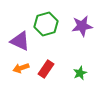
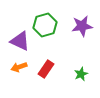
green hexagon: moved 1 px left, 1 px down
orange arrow: moved 2 px left, 1 px up
green star: moved 1 px right, 1 px down
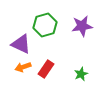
purple triangle: moved 1 px right, 3 px down
orange arrow: moved 4 px right
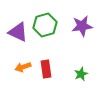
purple triangle: moved 3 px left, 12 px up
red rectangle: rotated 42 degrees counterclockwise
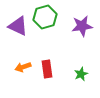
green hexagon: moved 8 px up
purple triangle: moved 6 px up
red rectangle: moved 1 px right
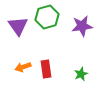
green hexagon: moved 2 px right
purple triangle: rotated 30 degrees clockwise
red rectangle: moved 1 px left
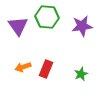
green hexagon: rotated 20 degrees clockwise
red rectangle: rotated 30 degrees clockwise
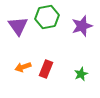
green hexagon: rotated 15 degrees counterclockwise
purple star: rotated 10 degrees counterclockwise
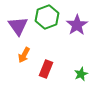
green hexagon: rotated 10 degrees counterclockwise
purple star: moved 5 px left, 1 px up; rotated 15 degrees counterclockwise
orange arrow: moved 1 px right, 12 px up; rotated 42 degrees counterclockwise
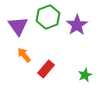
green hexagon: moved 1 px right
orange arrow: rotated 112 degrees clockwise
red rectangle: rotated 18 degrees clockwise
green star: moved 4 px right, 1 px down
